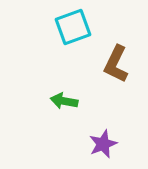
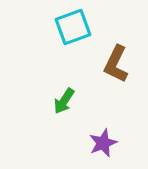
green arrow: rotated 68 degrees counterclockwise
purple star: moved 1 px up
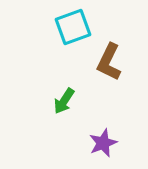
brown L-shape: moved 7 px left, 2 px up
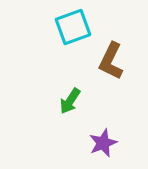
brown L-shape: moved 2 px right, 1 px up
green arrow: moved 6 px right
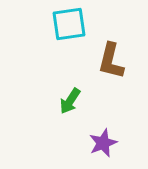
cyan square: moved 4 px left, 3 px up; rotated 12 degrees clockwise
brown L-shape: rotated 12 degrees counterclockwise
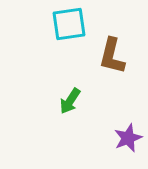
brown L-shape: moved 1 px right, 5 px up
purple star: moved 25 px right, 5 px up
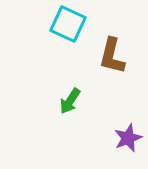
cyan square: moved 1 px left; rotated 33 degrees clockwise
